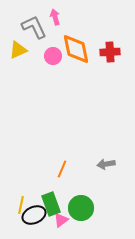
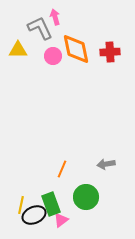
gray L-shape: moved 6 px right, 1 px down
yellow triangle: rotated 24 degrees clockwise
green circle: moved 5 px right, 11 px up
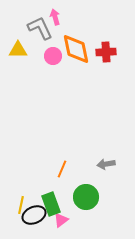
red cross: moved 4 px left
